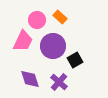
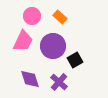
pink circle: moved 5 px left, 4 px up
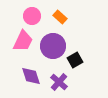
purple diamond: moved 1 px right, 3 px up
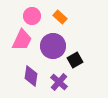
pink trapezoid: moved 1 px left, 1 px up
purple diamond: rotated 25 degrees clockwise
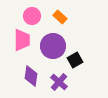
pink trapezoid: rotated 25 degrees counterclockwise
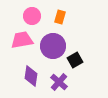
orange rectangle: rotated 64 degrees clockwise
pink trapezoid: rotated 100 degrees counterclockwise
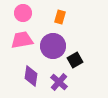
pink circle: moved 9 px left, 3 px up
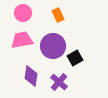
orange rectangle: moved 2 px left, 2 px up; rotated 40 degrees counterclockwise
black square: moved 2 px up
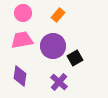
orange rectangle: rotated 64 degrees clockwise
purple diamond: moved 11 px left
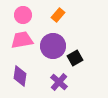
pink circle: moved 2 px down
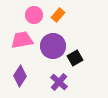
pink circle: moved 11 px right
purple diamond: rotated 25 degrees clockwise
